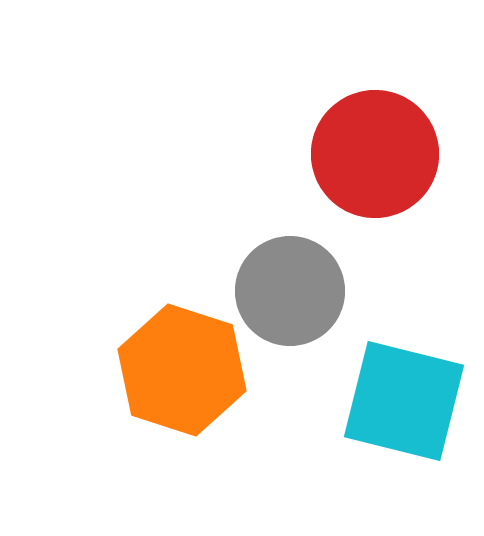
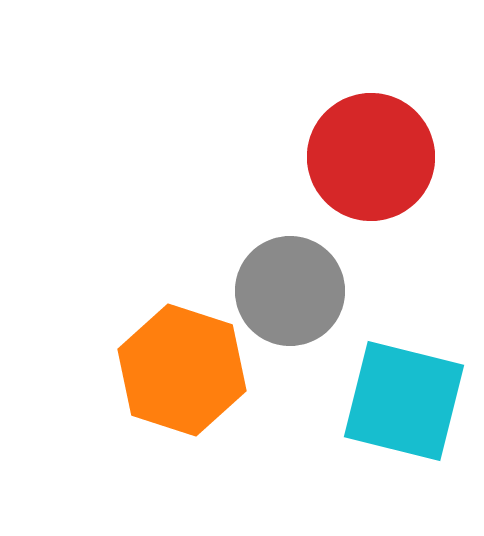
red circle: moved 4 px left, 3 px down
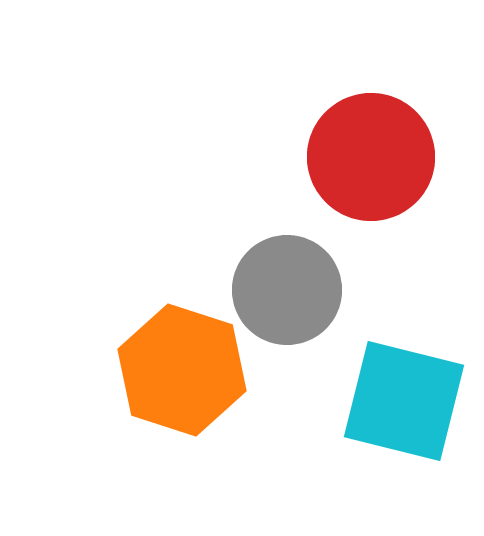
gray circle: moved 3 px left, 1 px up
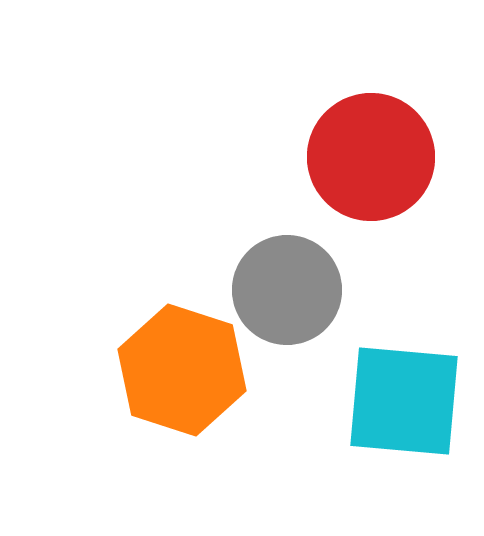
cyan square: rotated 9 degrees counterclockwise
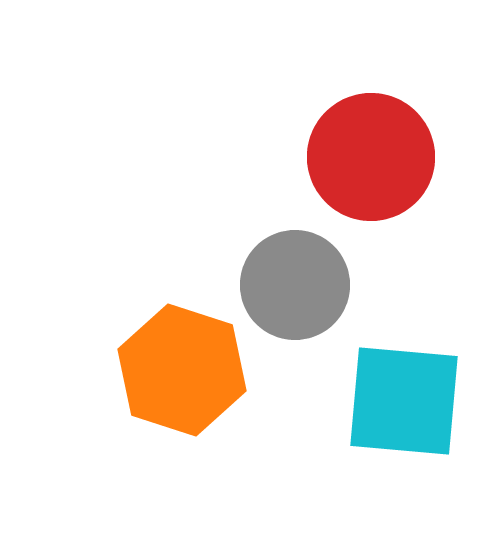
gray circle: moved 8 px right, 5 px up
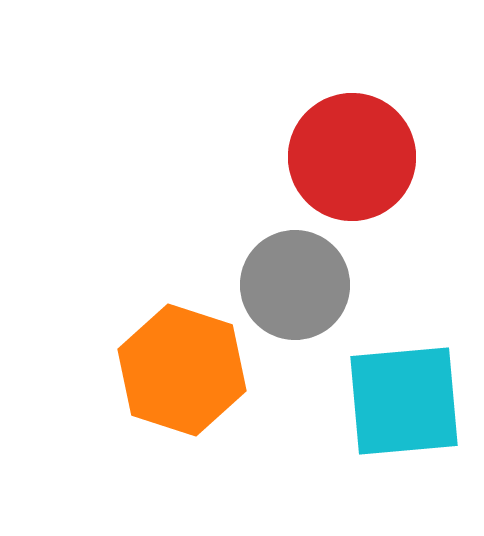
red circle: moved 19 px left
cyan square: rotated 10 degrees counterclockwise
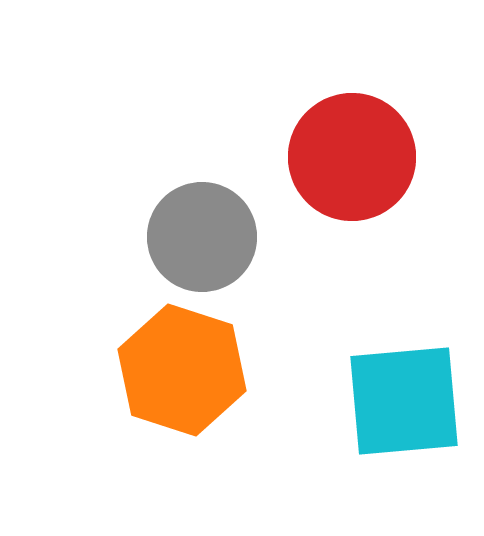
gray circle: moved 93 px left, 48 px up
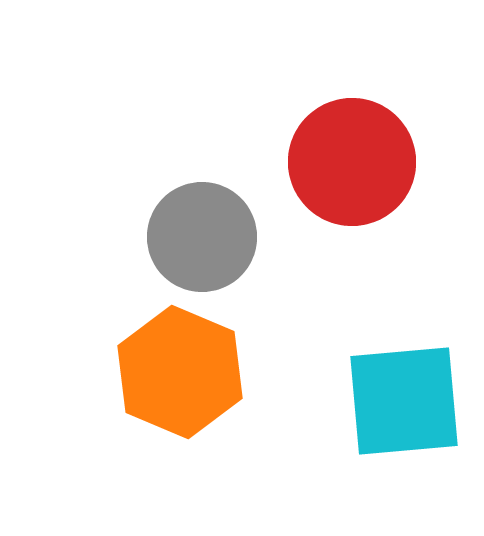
red circle: moved 5 px down
orange hexagon: moved 2 px left, 2 px down; rotated 5 degrees clockwise
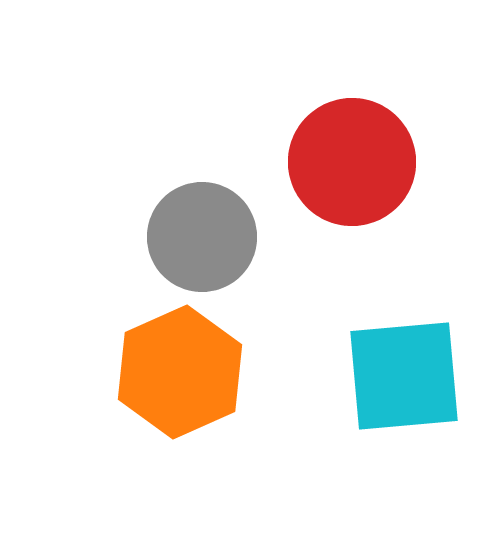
orange hexagon: rotated 13 degrees clockwise
cyan square: moved 25 px up
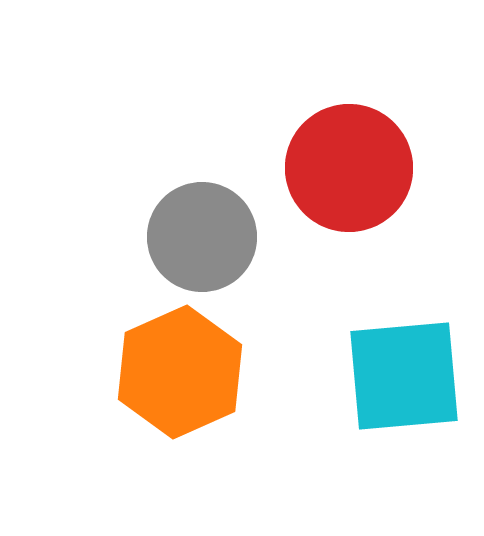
red circle: moved 3 px left, 6 px down
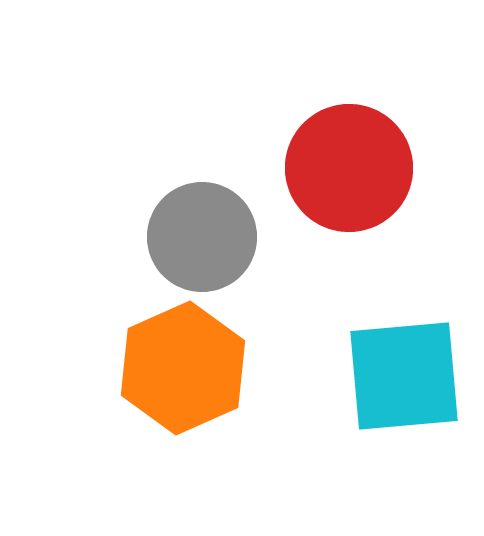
orange hexagon: moved 3 px right, 4 px up
